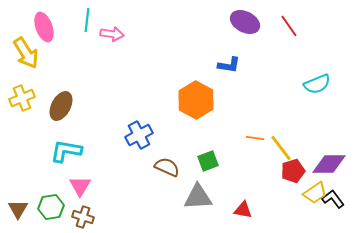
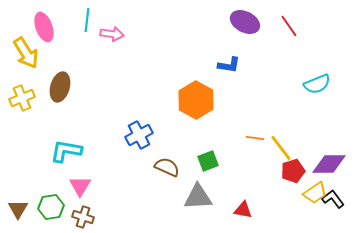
brown ellipse: moved 1 px left, 19 px up; rotated 12 degrees counterclockwise
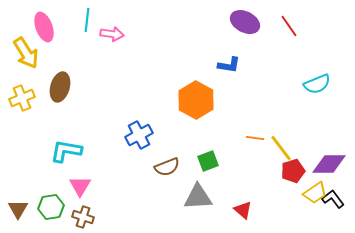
brown semicircle: rotated 135 degrees clockwise
red triangle: rotated 30 degrees clockwise
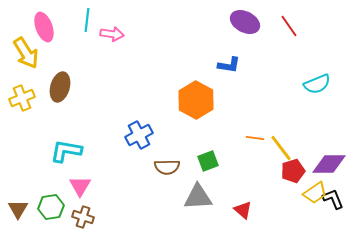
brown semicircle: rotated 20 degrees clockwise
black L-shape: rotated 15 degrees clockwise
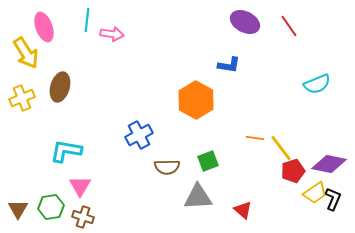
purple diamond: rotated 12 degrees clockwise
black L-shape: rotated 45 degrees clockwise
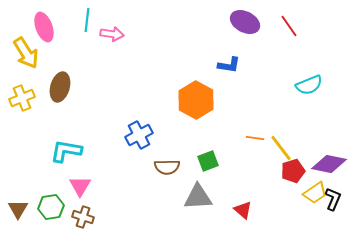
cyan semicircle: moved 8 px left, 1 px down
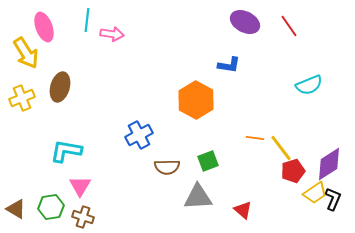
purple diamond: rotated 44 degrees counterclockwise
brown triangle: moved 2 px left; rotated 30 degrees counterclockwise
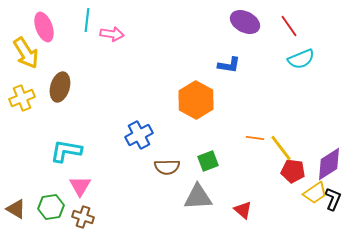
cyan semicircle: moved 8 px left, 26 px up
red pentagon: rotated 25 degrees clockwise
